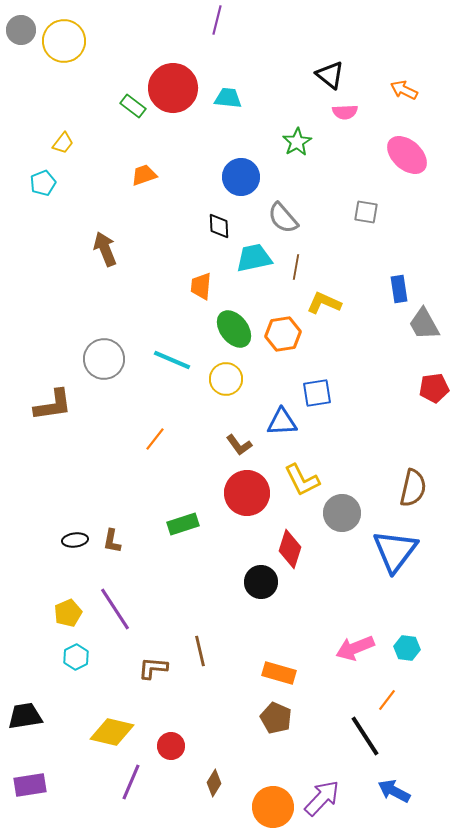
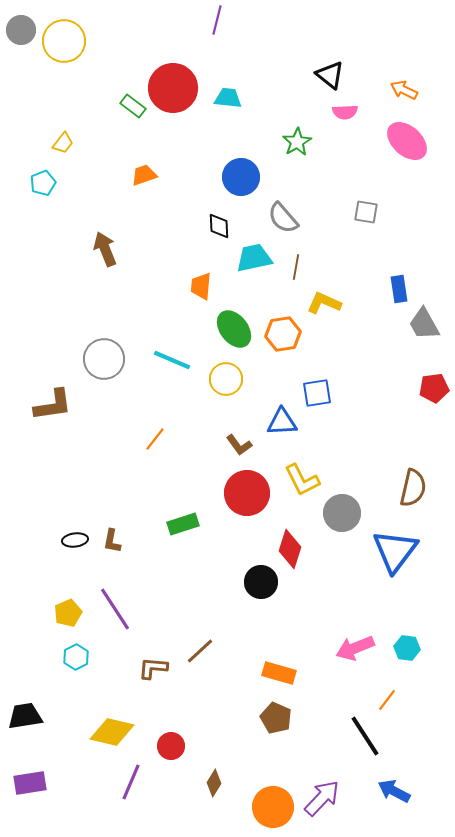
pink ellipse at (407, 155): moved 14 px up
brown line at (200, 651): rotated 60 degrees clockwise
purple rectangle at (30, 785): moved 2 px up
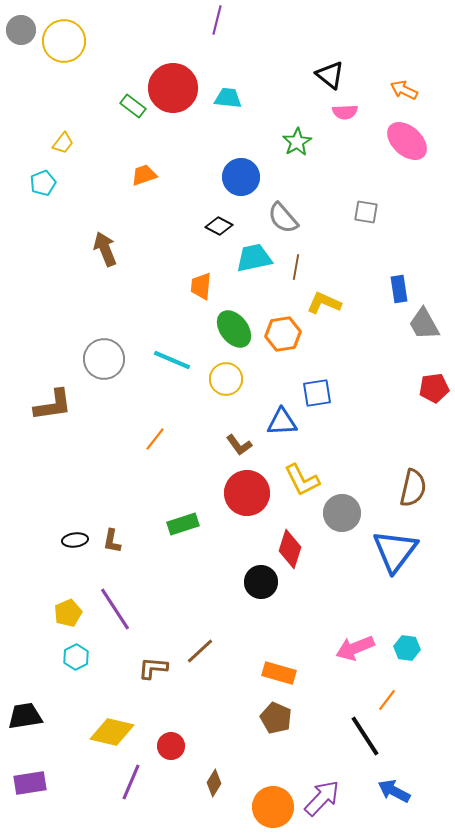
black diamond at (219, 226): rotated 60 degrees counterclockwise
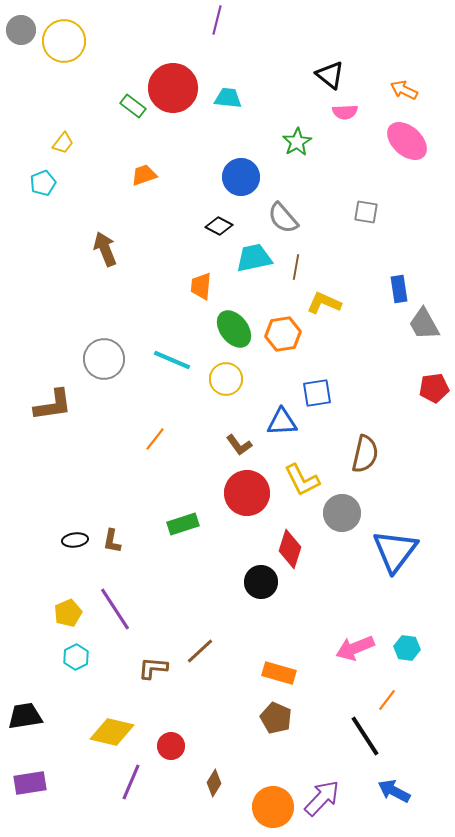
brown semicircle at (413, 488): moved 48 px left, 34 px up
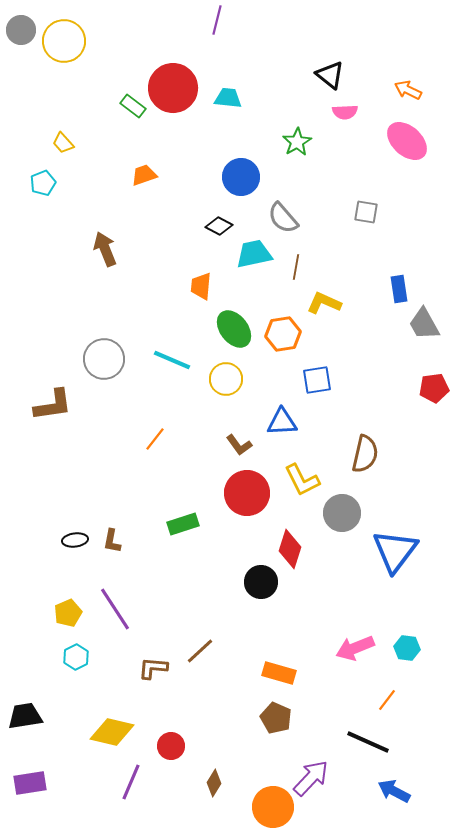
orange arrow at (404, 90): moved 4 px right
yellow trapezoid at (63, 143): rotated 100 degrees clockwise
cyan trapezoid at (254, 258): moved 4 px up
blue square at (317, 393): moved 13 px up
black line at (365, 736): moved 3 px right, 6 px down; rotated 33 degrees counterclockwise
purple arrow at (322, 798): moved 11 px left, 20 px up
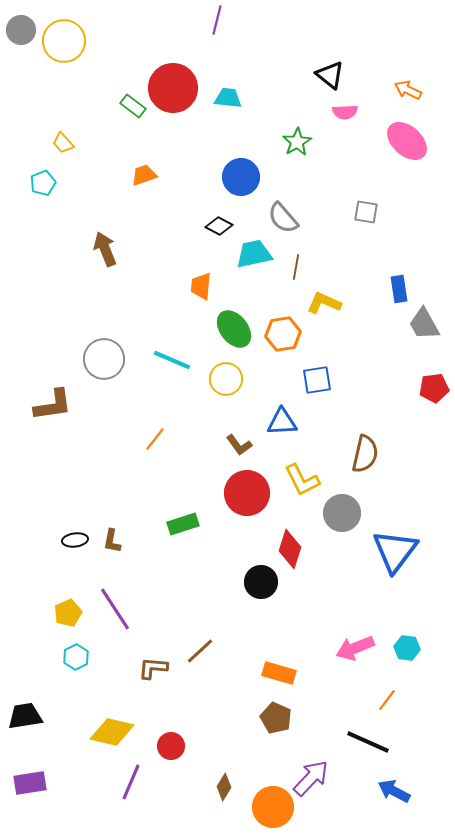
brown diamond at (214, 783): moved 10 px right, 4 px down
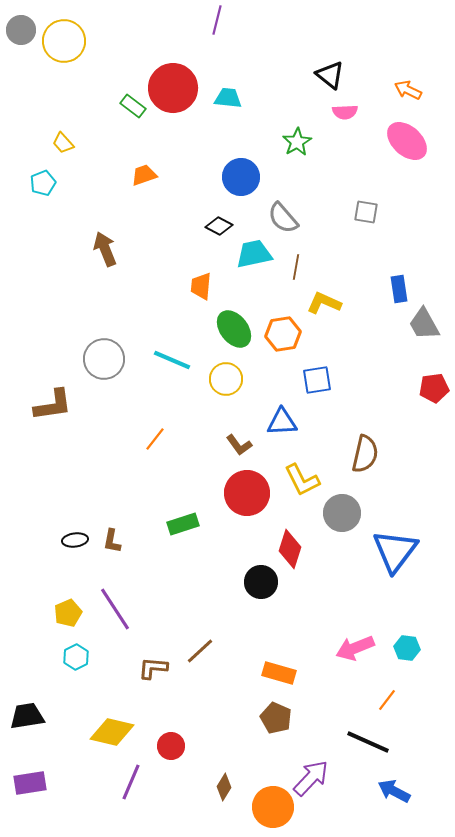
black trapezoid at (25, 716): moved 2 px right
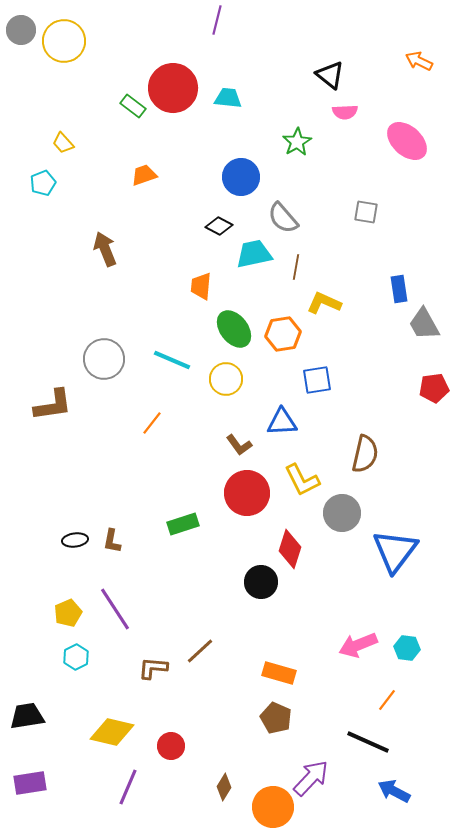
orange arrow at (408, 90): moved 11 px right, 29 px up
orange line at (155, 439): moved 3 px left, 16 px up
pink arrow at (355, 648): moved 3 px right, 3 px up
purple line at (131, 782): moved 3 px left, 5 px down
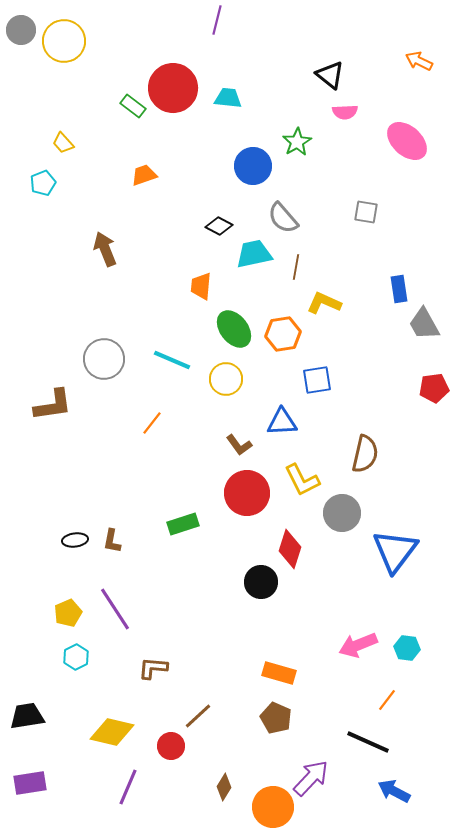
blue circle at (241, 177): moved 12 px right, 11 px up
brown line at (200, 651): moved 2 px left, 65 px down
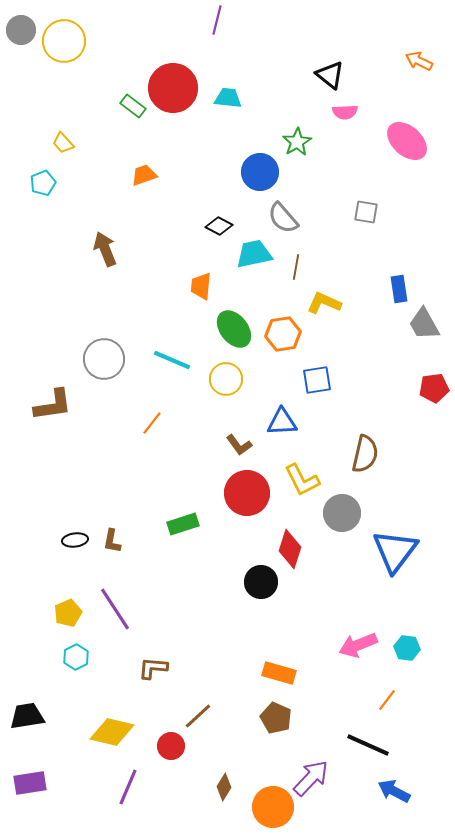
blue circle at (253, 166): moved 7 px right, 6 px down
black line at (368, 742): moved 3 px down
